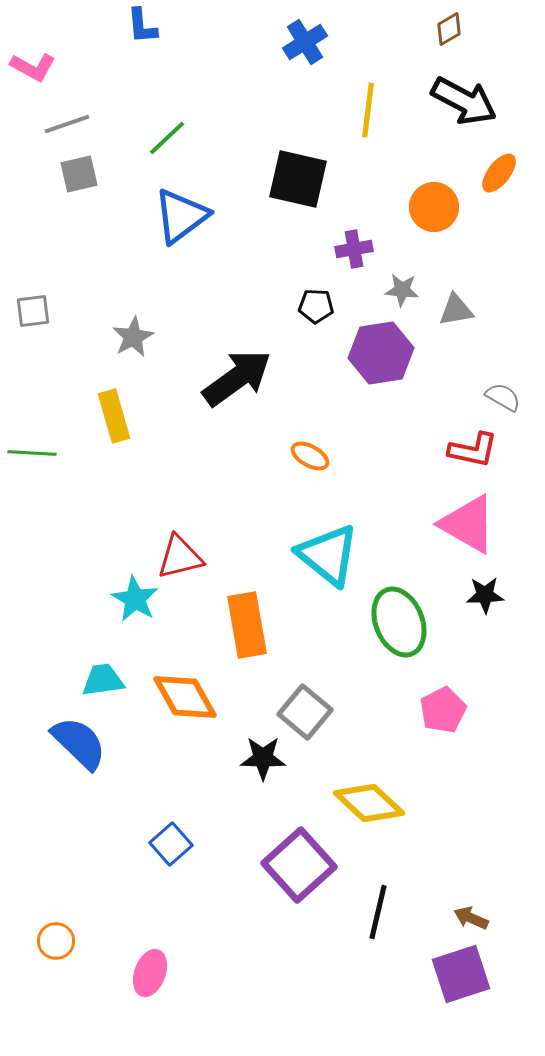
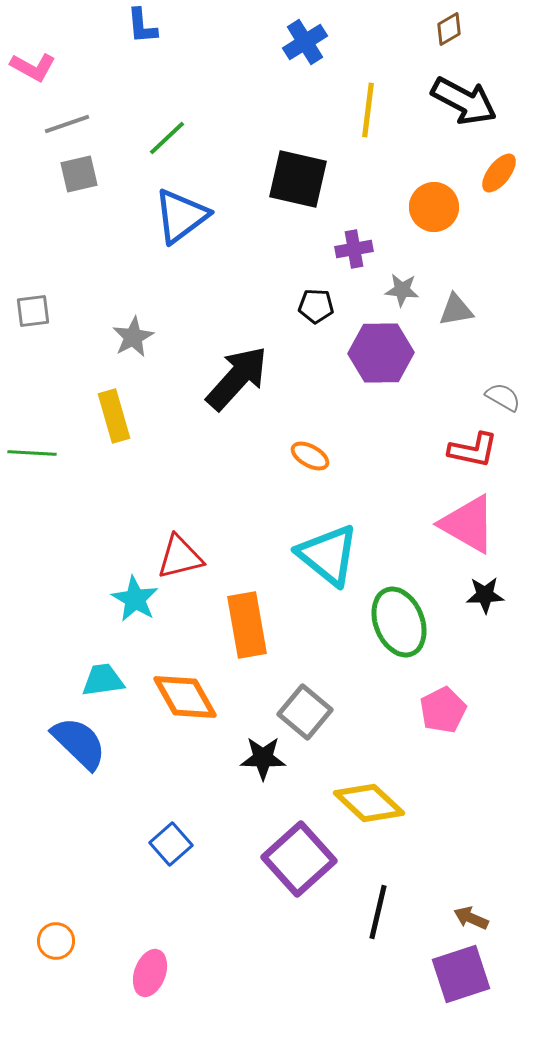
purple hexagon at (381, 353): rotated 8 degrees clockwise
black arrow at (237, 378): rotated 12 degrees counterclockwise
purple square at (299, 865): moved 6 px up
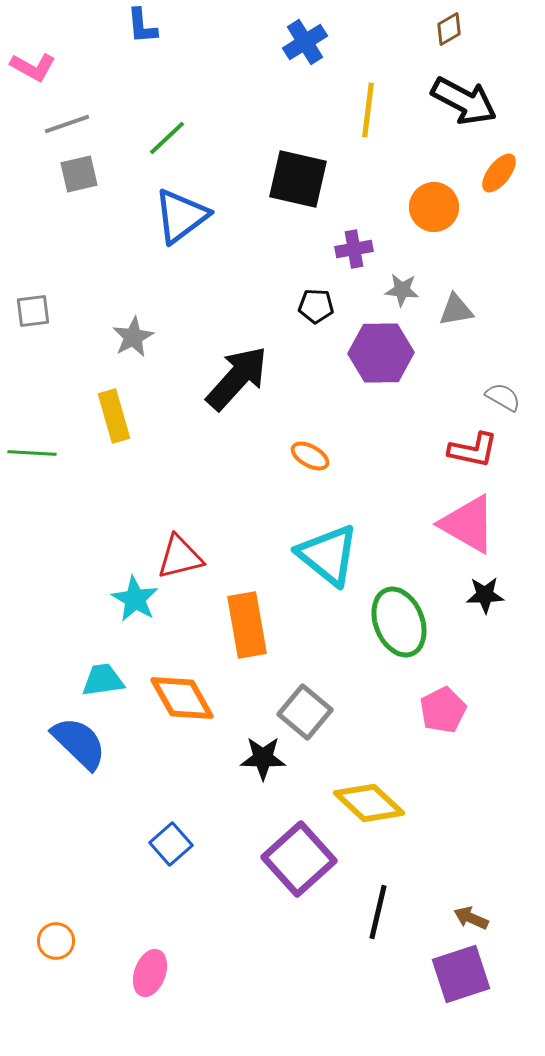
orange diamond at (185, 697): moved 3 px left, 1 px down
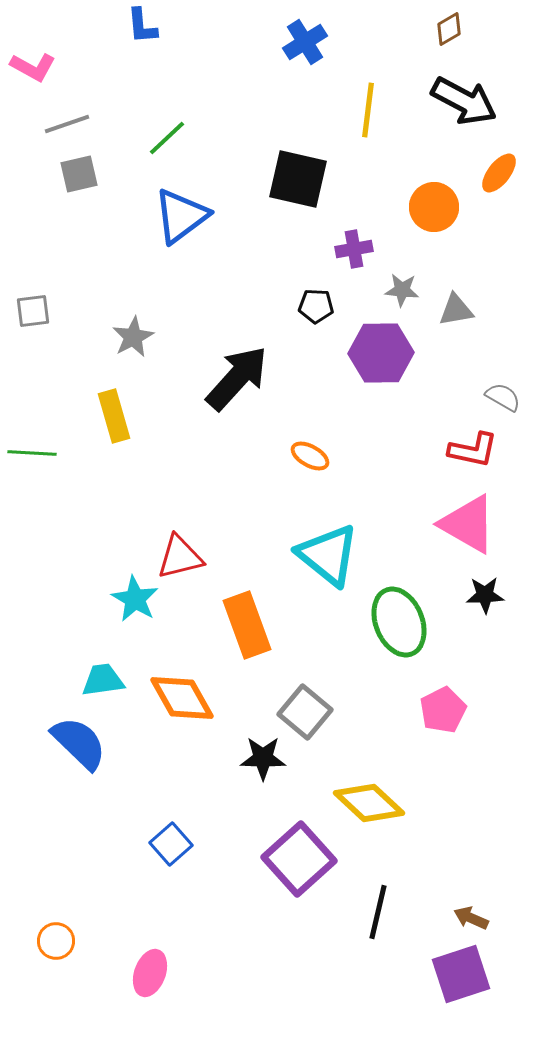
orange rectangle at (247, 625): rotated 10 degrees counterclockwise
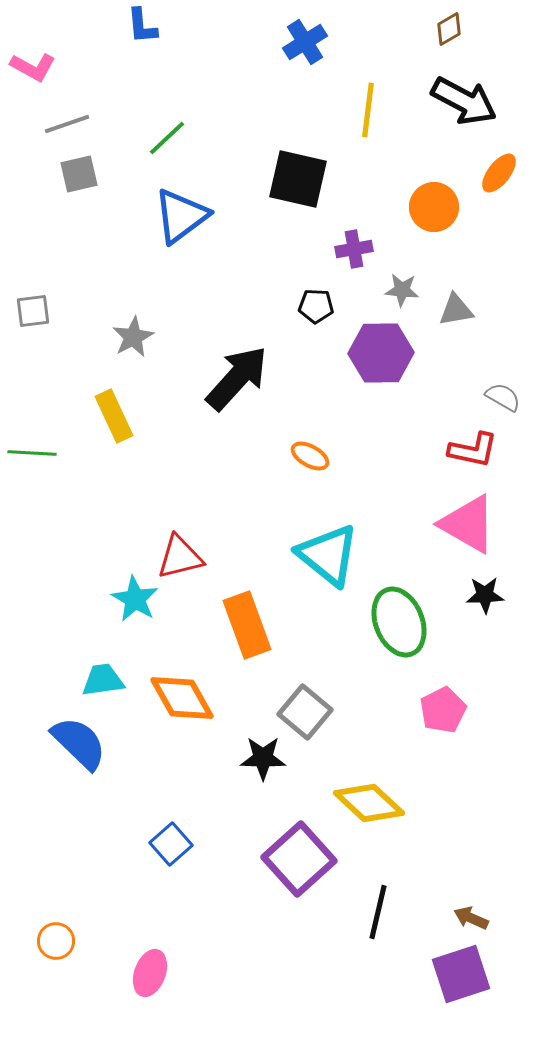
yellow rectangle at (114, 416): rotated 9 degrees counterclockwise
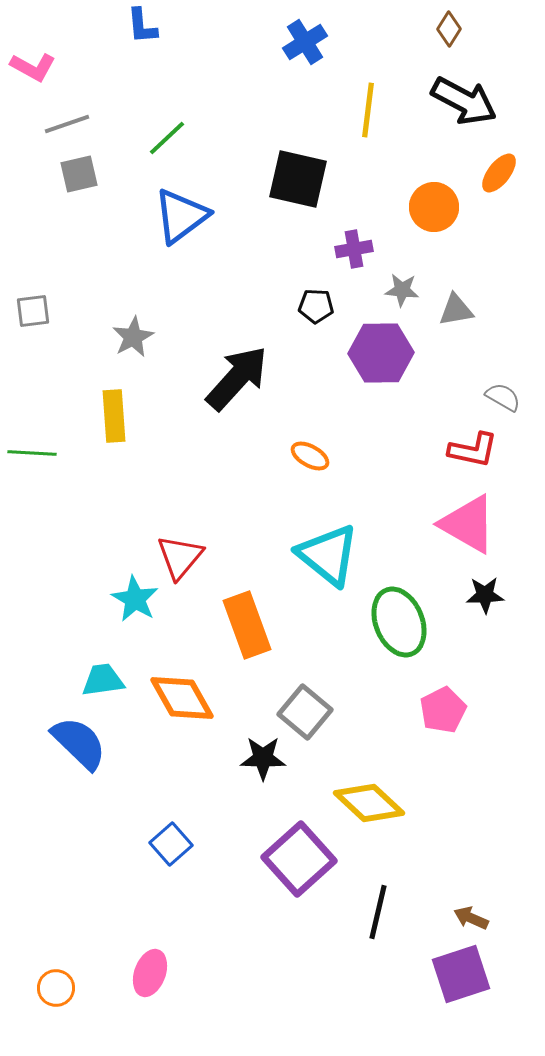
brown diamond at (449, 29): rotated 28 degrees counterclockwise
yellow rectangle at (114, 416): rotated 21 degrees clockwise
red triangle at (180, 557): rotated 36 degrees counterclockwise
orange circle at (56, 941): moved 47 px down
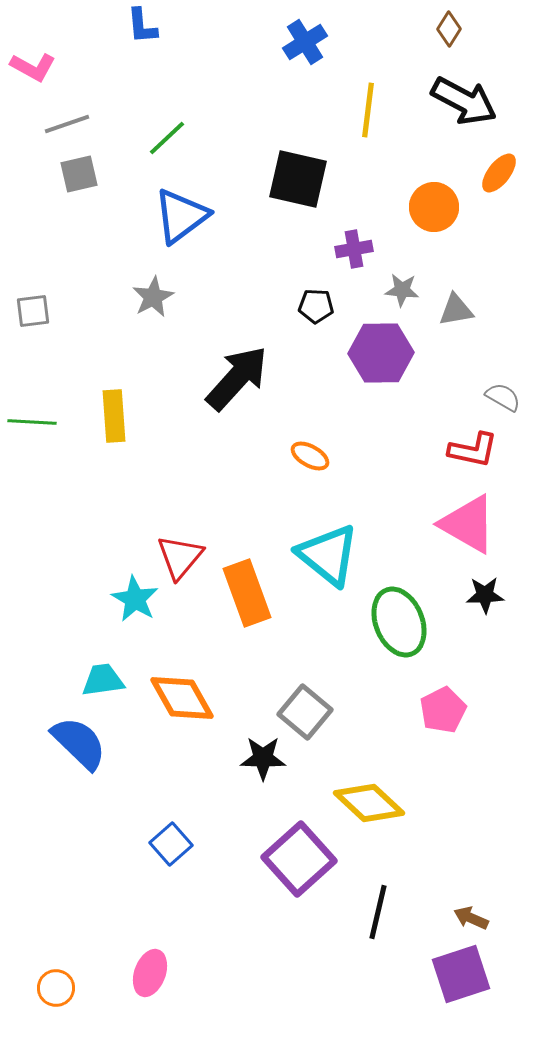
gray star at (133, 337): moved 20 px right, 40 px up
green line at (32, 453): moved 31 px up
orange rectangle at (247, 625): moved 32 px up
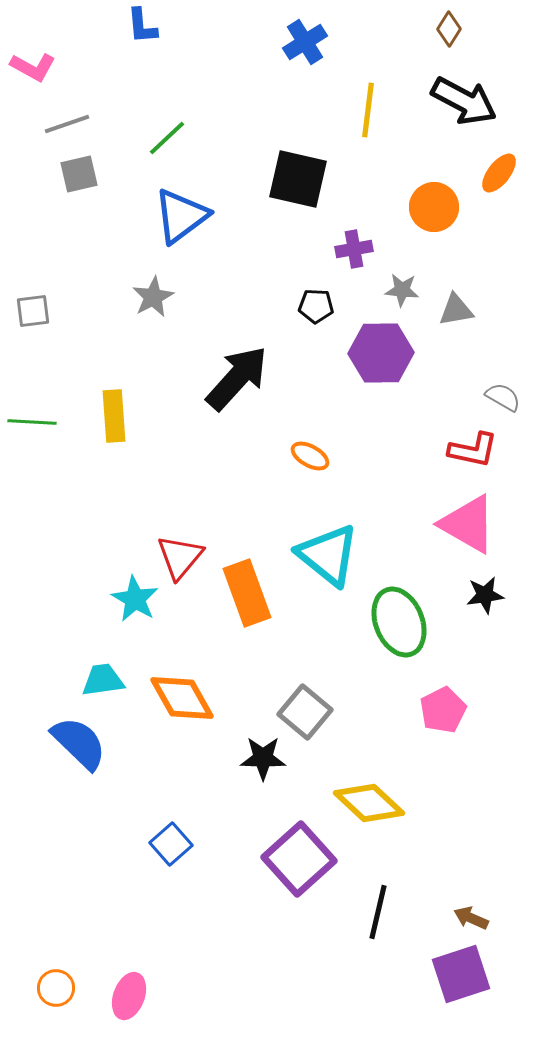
black star at (485, 595): rotated 6 degrees counterclockwise
pink ellipse at (150, 973): moved 21 px left, 23 px down
